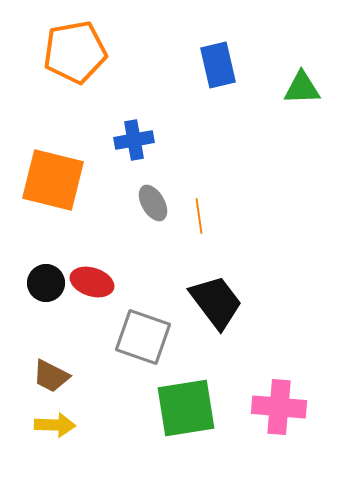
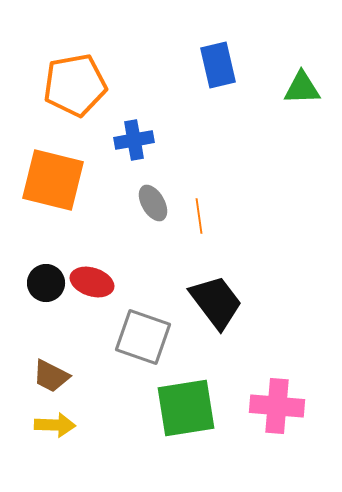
orange pentagon: moved 33 px down
pink cross: moved 2 px left, 1 px up
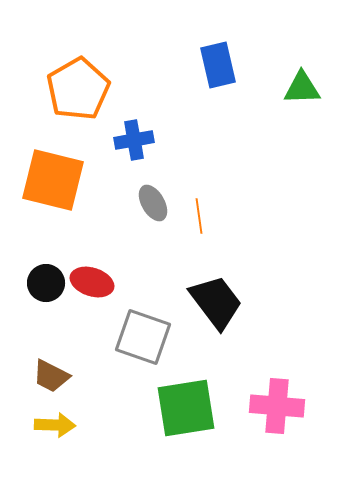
orange pentagon: moved 3 px right, 4 px down; rotated 20 degrees counterclockwise
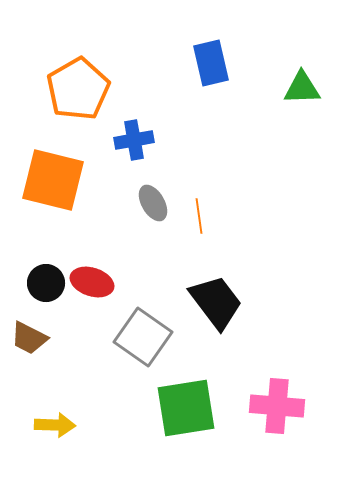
blue rectangle: moved 7 px left, 2 px up
gray square: rotated 16 degrees clockwise
brown trapezoid: moved 22 px left, 38 px up
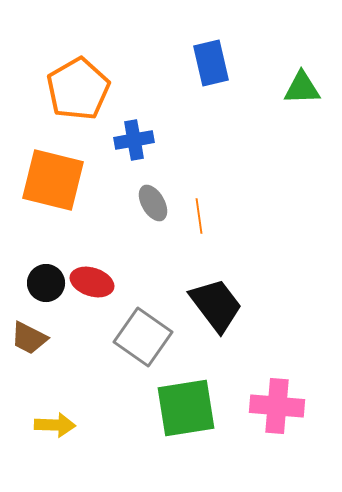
black trapezoid: moved 3 px down
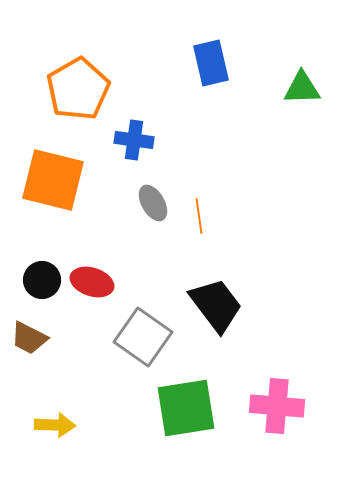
blue cross: rotated 18 degrees clockwise
black circle: moved 4 px left, 3 px up
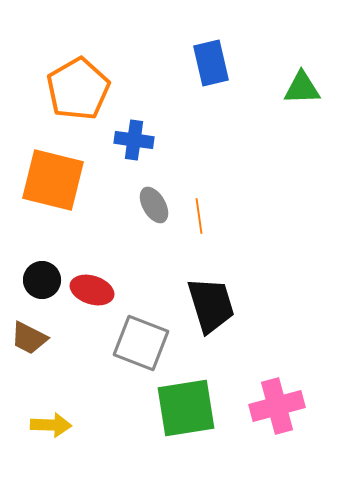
gray ellipse: moved 1 px right, 2 px down
red ellipse: moved 8 px down
black trapezoid: moved 5 px left; rotated 20 degrees clockwise
gray square: moved 2 px left, 6 px down; rotated 14 degrees counterclockwise
pink cross: rotated 20 degrees counterclockwise
yellow arrow: moved 4 px left
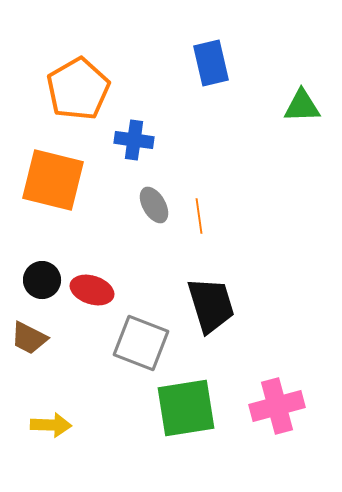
green triangle: moved 18 px down
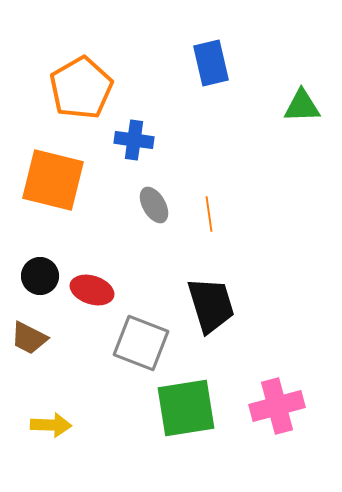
orange pentagon: moved 3 px right, 1 px up
orange line: moved 10 px right, 2 px up
black circle: moved 2 px left, 4 px up
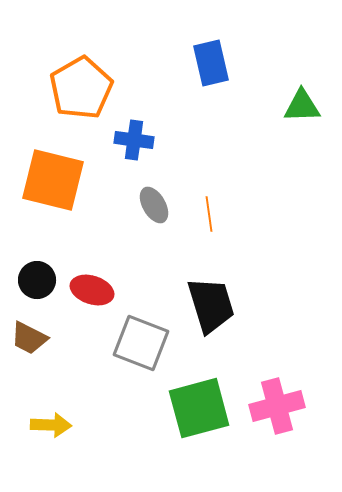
black circle: moved 3 px left, 4 px down
green square: moved 13 px right; rotated 6 degrees counterclockwise
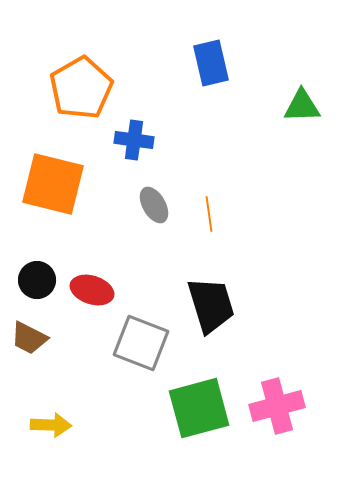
orange square: moved 4 px down
